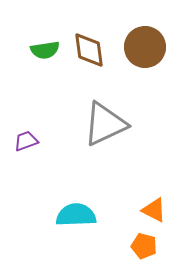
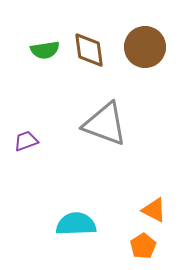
gray triangle: rotated 45 degrees clockwise
cyan semicircle: moved 9 px down
orange pentagon: moved 1 px left; rotated 25 degrees clockwise
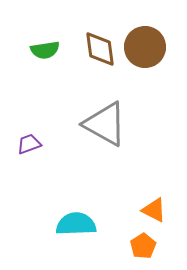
brown diamond: moved 11 px right, 1 px up
gray triangle: rotated 9 degrees clockwise
purple trapezoid: moved 3 px right, 3 px down
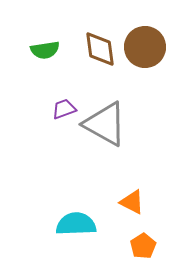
purple trapezoid: moved 35 px right, 35 px up
orange triangle: moved 22 px left, 8 px up
